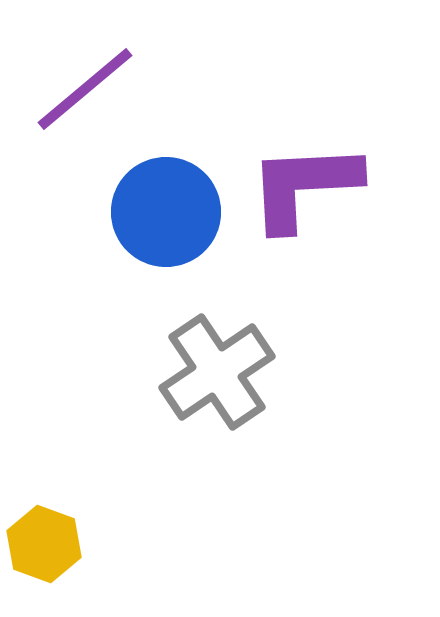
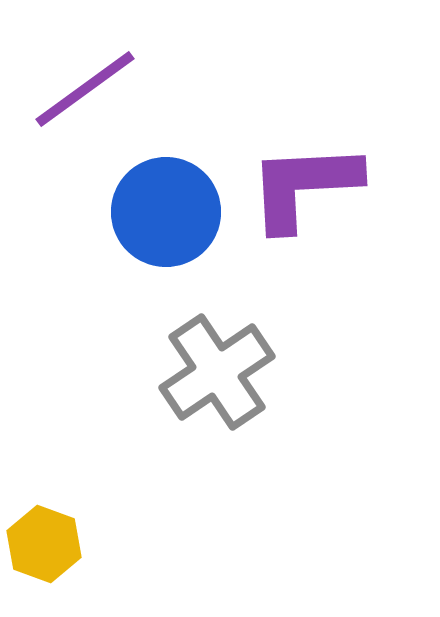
purple line: rotated 4 degrees clockwise
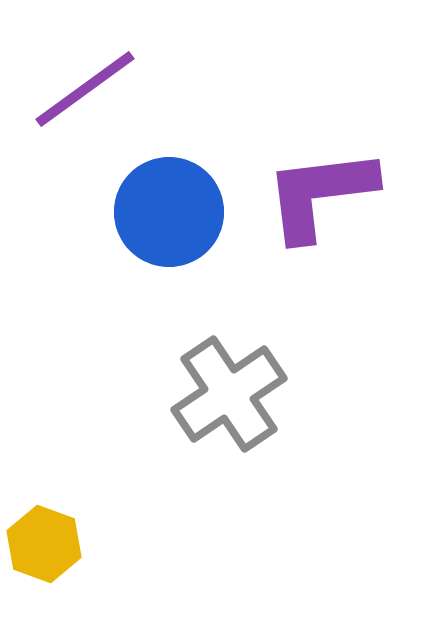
purple L-shape: moved 16 px right, 8 px down; rotated 4 degrees counterclockwise
blue circle: moved 3 px right
gray cross: moved 12 px right, 22 px down
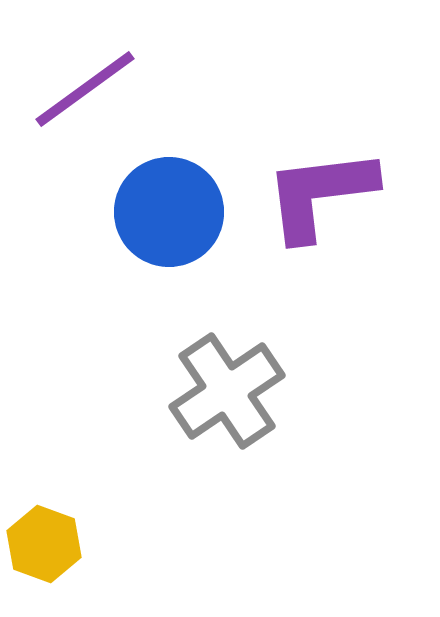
gray cross: moved 2 px left, 3 px up
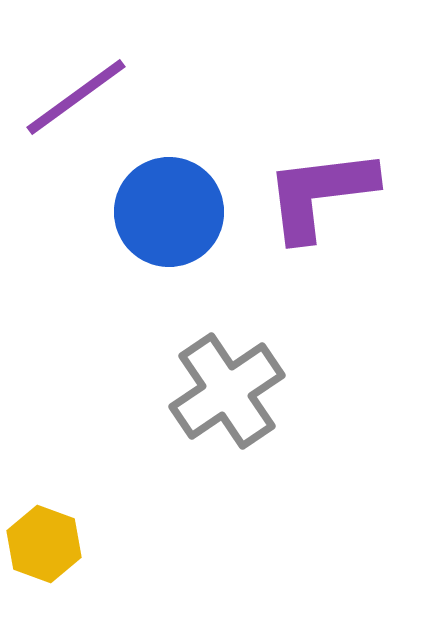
purple line: moved 9 px left, 8 px down
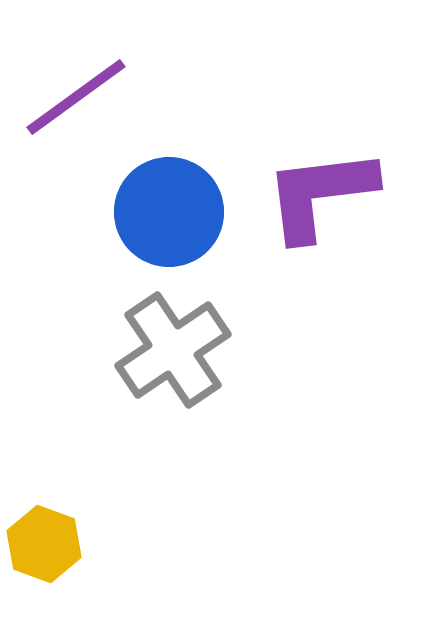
gray cross: moved 54 px left, 41 px up
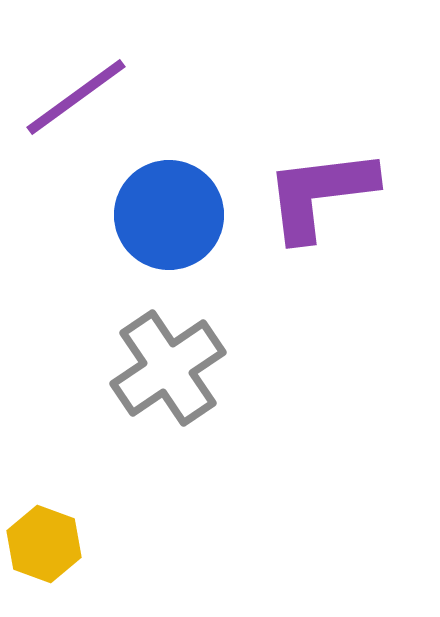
blue circle: moved 3 px down
gray cross: moved 5 px left, 18 px down
